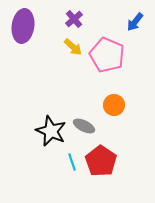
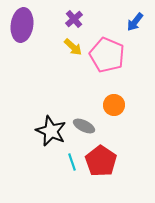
purple ellipse: moved 1 px left, 1 px up
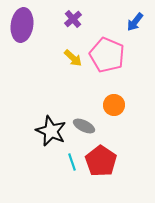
purple cross: moved 1 px left
yellow arrow: moved 11 px down
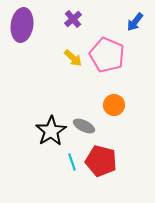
black star: rotated 16 degrees clockwise
red pentagon: rotated 20 degrees counterclockwise
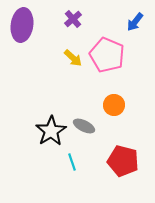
red pentagon: moved 22 px right
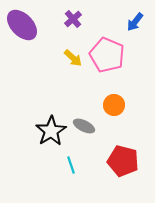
purple ellipse: rotated 52 degrees counterclockwise
cyan line: moved 1 px left, 3 px down
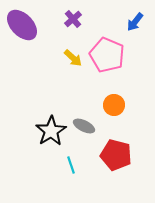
red pentagon: moved 7 px left, 6 px up
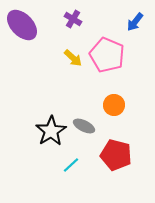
purple cross: rotated 18 degrees counterclockwise
cyan line: rotated 66 degrees clockwise
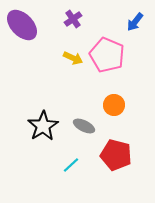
purple cross: rotated 24 degrees clockwise
yellow arrow: rotated 18 degrees counterclockwise
black star: moved 8 px left, 5 px up
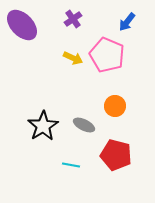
blue arrow: moved 8 px left
orange circle: moved 1 px right, 1 px down
gray ellipse: moved 1 px up
cyan line: rotated 54 degrees clockwise
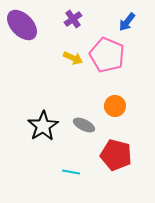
cyan line: moved 7 px down
